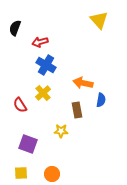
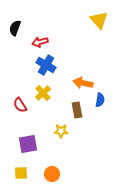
blue semicircle: moved 1 px left
purple square: rotated 30 degrees counterclockwise
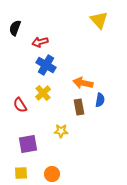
brown rectangle: moved 2 px right, 3 px up
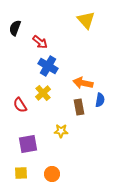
yellow triangle: moved 13 px left
red arrow: rotated 126 degrees counterclockwise
blue cross: moved 2 px right, 1 px down
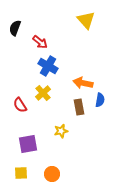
yellow star: rotated 16 degrees counterclockwise
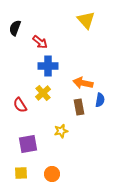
blue cross: rotated 30 degrees counterclockwise
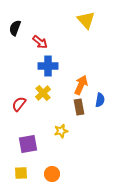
orange arrow: moved 2 px left, 2 px down; rotated 102 degrees clockwise
red semicircle: moved 1 px left, 1 px up; rotated 70 degrees clockwise
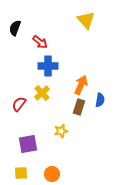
yellow cross: moved 1 px left
brown rectangle: rotated 28 degrees clockwise
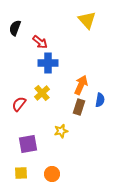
yellow triangle: moved 1 px right
blue cross: moved 3 px up
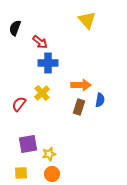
orange arrow: rotated 66 degrees clockwise
yellow star: moved 12 px left, 23 px down
